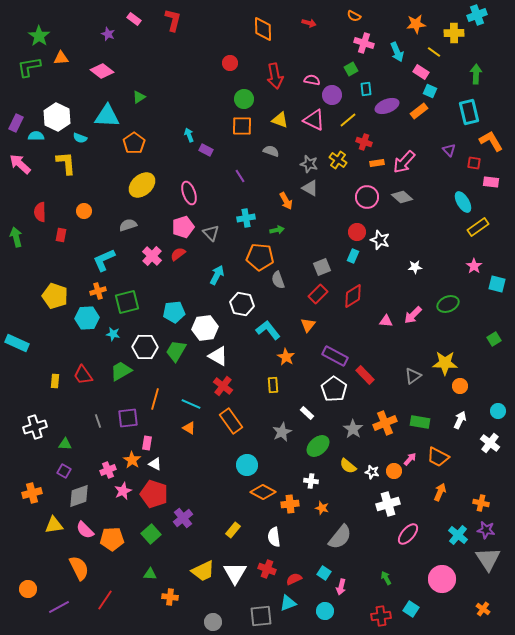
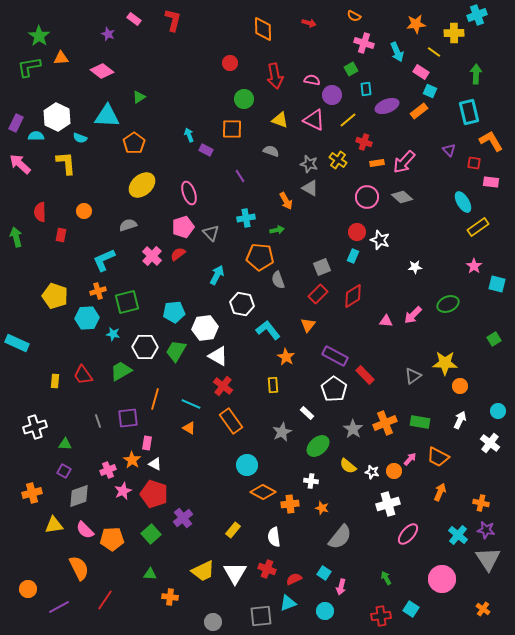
orange square at (242, 126): moved 10 px left, 3 px down
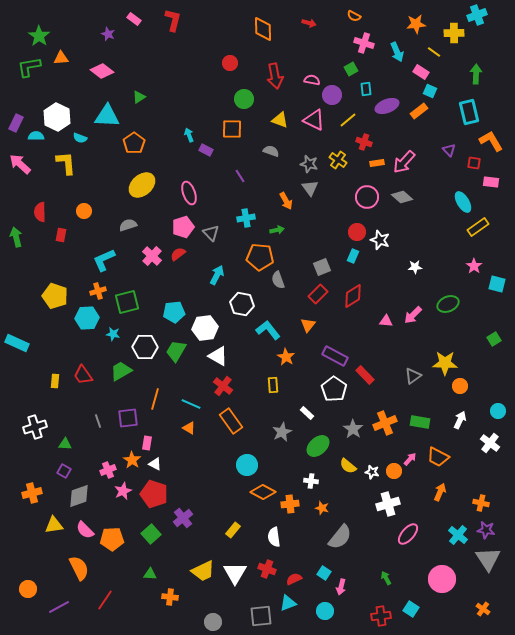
gray triangle at (310, 188): rotated 24 degrees clockwise
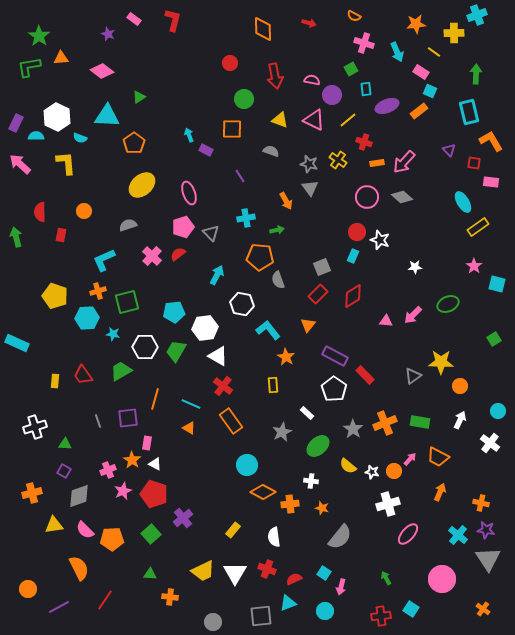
yellow star at (445, 363): moved 4 px left, 1 px up
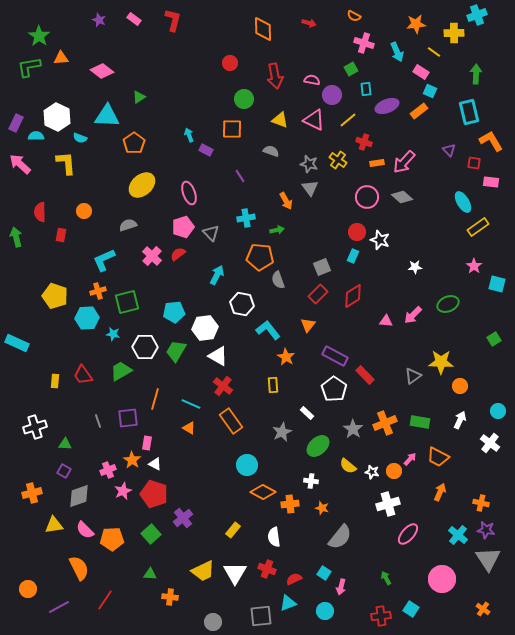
purple star at (108, 34): moved 9 px left, 14 px up
